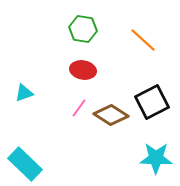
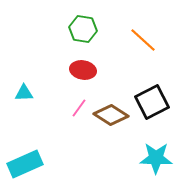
cyan triangle: rotated 18 degrees clockwise
cyan rectangle: rotated 68 degrees counterclockwise
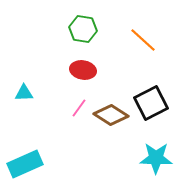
black square: moved 1 px left, 1 px down
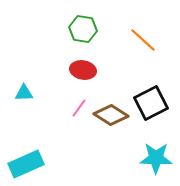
cyan rectangle: moved 1 px right
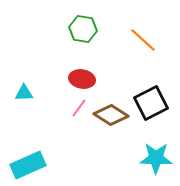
red ellipse: moved 1 px left, 9 px down
cyan rectangle: moved 2 px right, 1 px down
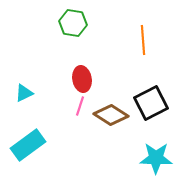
green hexagon: moved 10 px left, 6 px up
orange line: rotated 44 degrees clockwise
red ellipse: rotated 70 degrees clockwise
cyan triangle: rotated 24 degrees counterclockwise
pink line: moved 1 px right, 2 px up; rotated 18 degrees counterclockwise
cyan rectangle: moved 20 px up; rotated 12 degrees counterclockwise
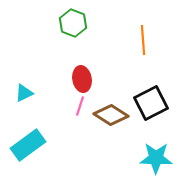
green hexagon: rotated 12 degrees clockwise
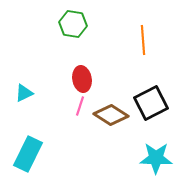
green hexagon: moved 1 px down; rotated 12 degrees counterclockwise
cyan rectangle: moved 9 px down; rotated 28 degrees counterclockwise
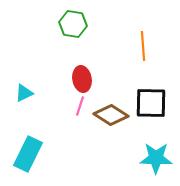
orange line: moved 6 px down
black square: rotated 28 degrees clockwise
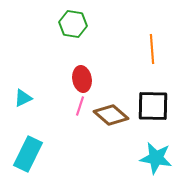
orange line: moved 9 px right, 3 px down
cyan triangle: moved 1 px left, 5 px down
black square: moved 2 px right, 3 px down
brown diamond: rotated 8 degrees clockwise
cyan star: rotated 8 degrees clockwise
